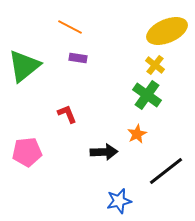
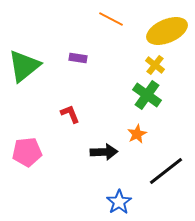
orange line: moved 41 px right, 8 px up
red L-shape: moved 3 px right
blue star: moved 1 px down; rotated 20 degrees counterclockwise
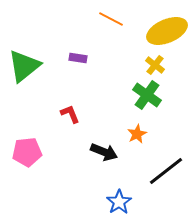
black arrow: rotated 24 degrees clockwise
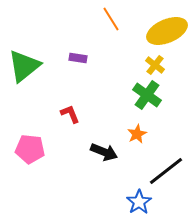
orange line: rotated 30 degrees clockwise
pink pentagon: moved 3 px right, 3 px up; rotated 12 degrees clockwise
blue star: moved 20 px right
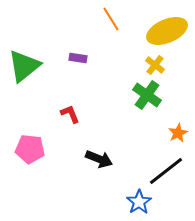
orange star: moved 41 px right, 1 px up
black arrow: moved 5 px left, 7 px down
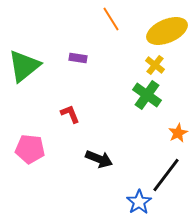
black line: moved 4 px down; rotated 15 degrees counterclockwise
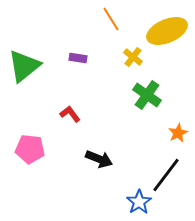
yellow cross: moved 22 px left, 8 px up
red L-shape: rotated 15 degrees counterclockwise
